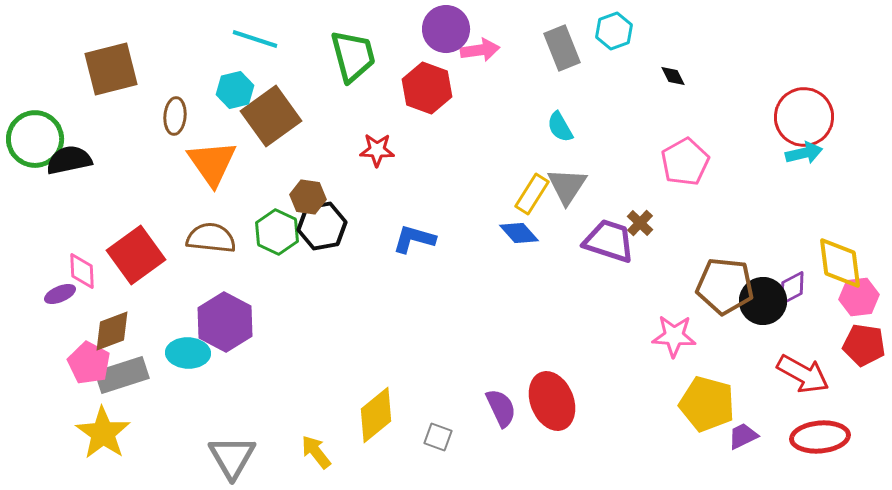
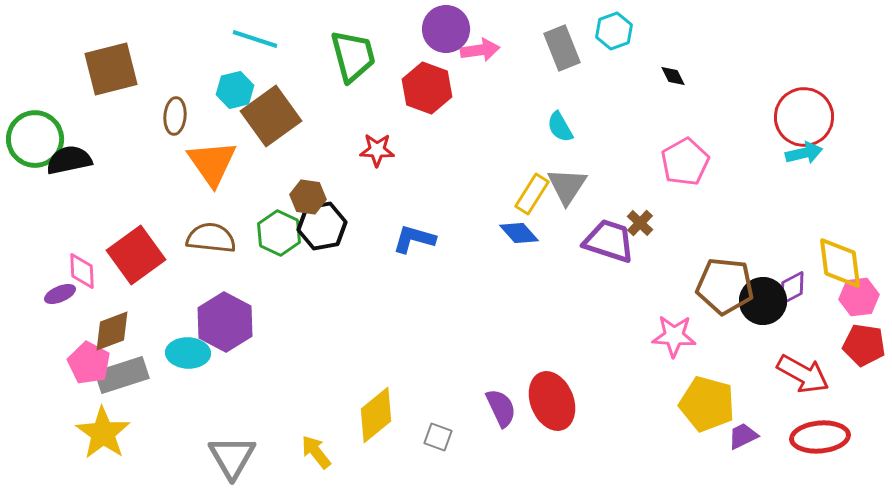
green hexagon at (277, 232): moved 2 px right, 1 px down
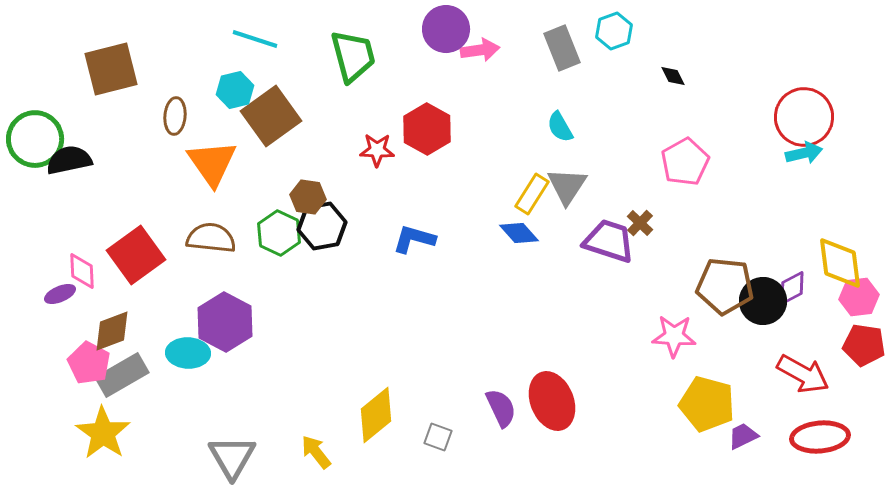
red hexagon at (427, 88): moved 41 px down; rotated 9 degrees clockwise
gray rectangle at (122, 375): rotated 12 degrees counterclockwise
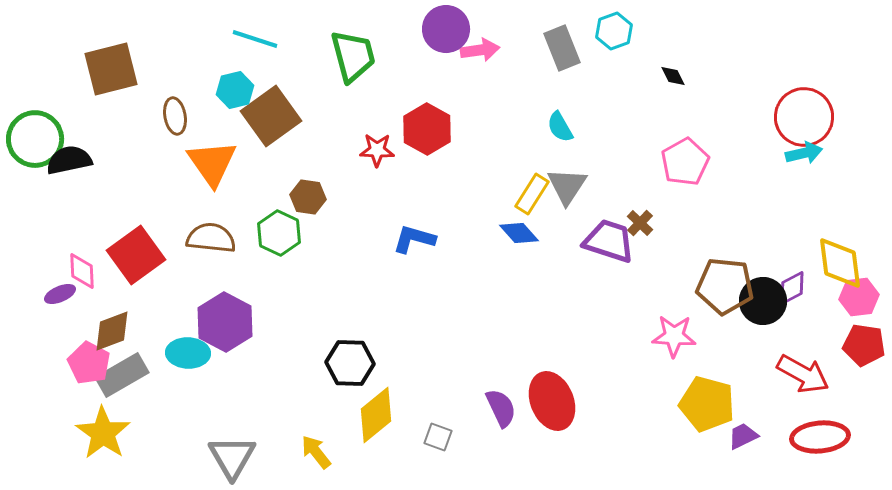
brown ellipse at (175, 116): rotated 15 degrees counterclockwise
black hexagon at (322, 226): moved 28 px right, 137 px down; rotated 12 degrees clockwise
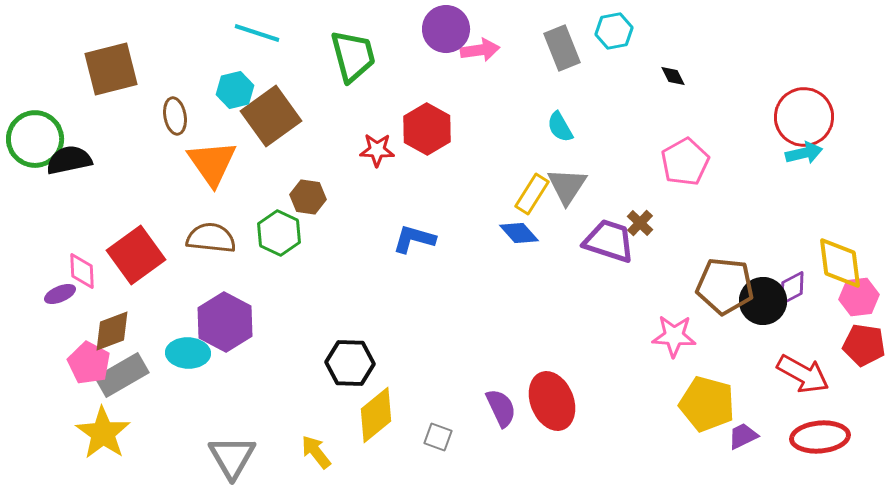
cyan hexagon at (614, 31): rotated 9 degrees clockwise
cyan line at (255, 39): moved 2 px right, 6 px up
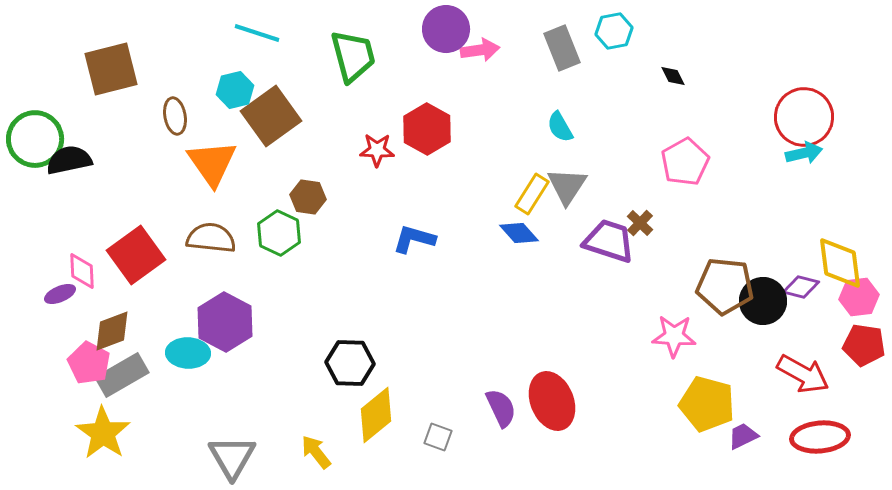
purple diamond at (792, 288): moved 9 px right, 1 px up; rotated 42 degrees clockwise
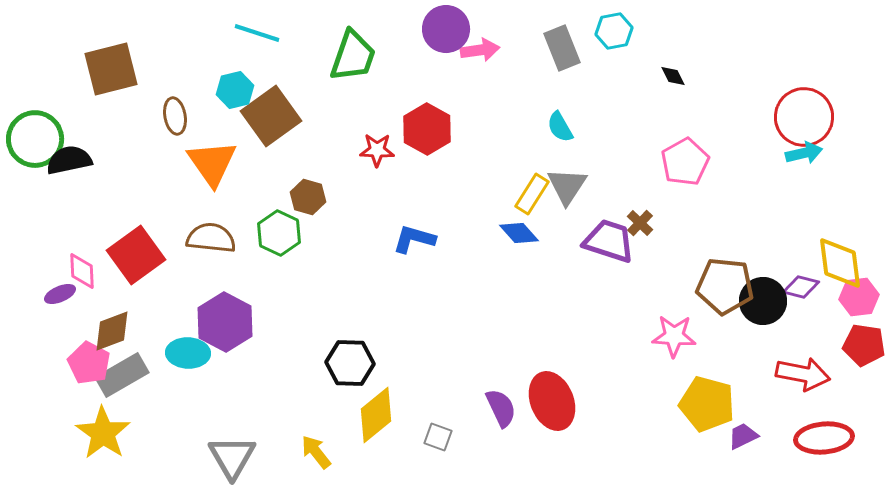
green trapezoid at (353, 56): rotated 34 degrees clockwise
brown hexagon at (308, 197): rotated 8 degrees clockwise
red arrow at (803, 374): rotated 18 degrees counterclockwise
red ellipse at (820, 437): moved 4 px right, 1 px down
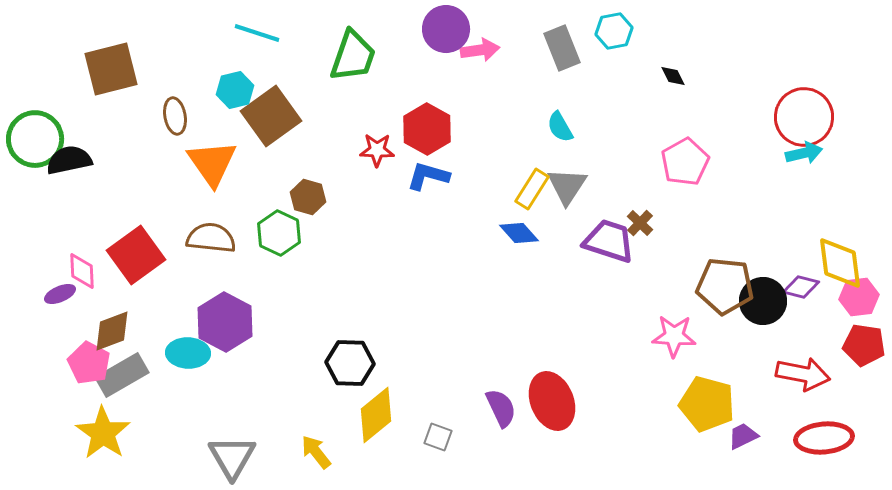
yellow rectangle at (532, 194): moved 5 px up
blue L-shape at (414, 239): moved 14 px right, 63 px up
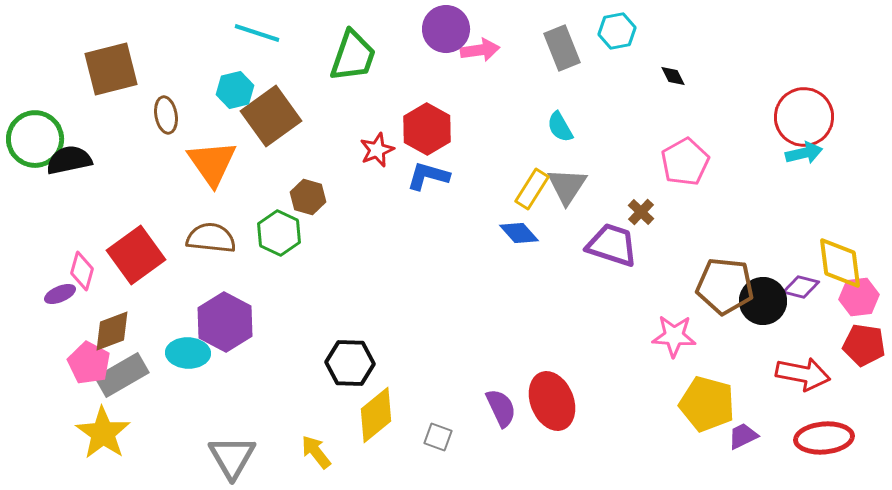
cyan hexagon at (614, 31): moved 3 px right
brown ellipse at (175, 116): moved 9 px left, 1 px up
red star at (377, 150): rotated 24 degrees counterclockwise
brown cross at (640, 223): moved 1 px right, 11 px up
purple trapezoid at (609, 241): moved 3 px right, 4 px down
pink diamond at (82, 271): rotated 18 degrees clockwise
